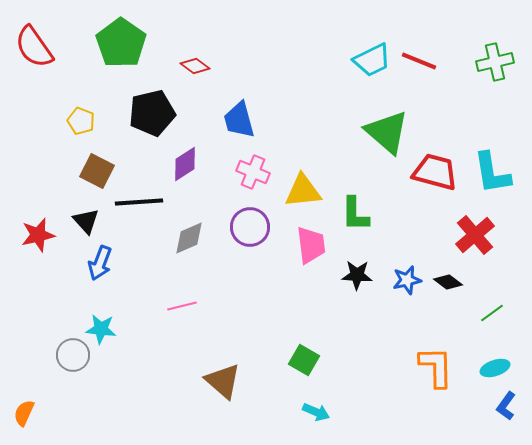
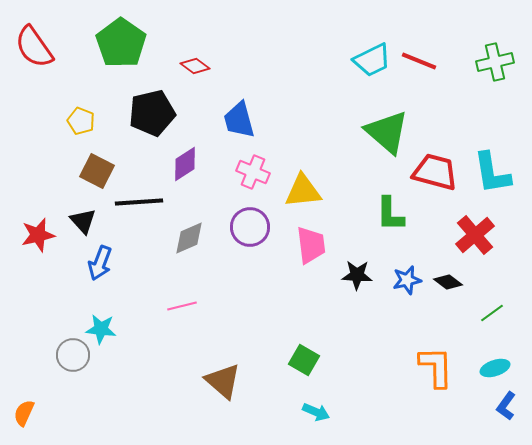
green L-shape: moved 35 px right
black triangle: moved 3 px left
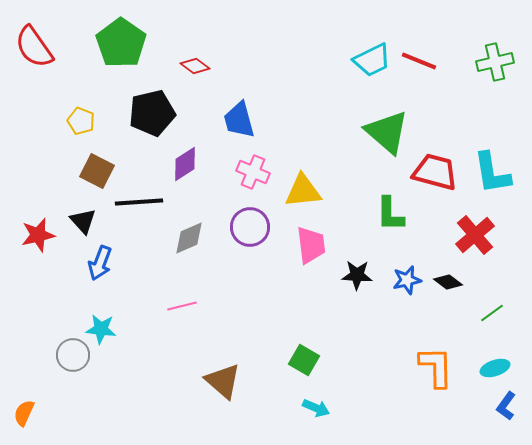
cyan arrow: moved 4 px up
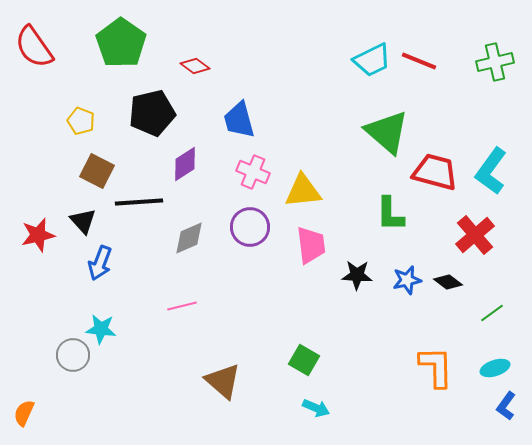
cyan L-shape: moved 1 px left, 2 px up; rotated 45 degrees clockwise
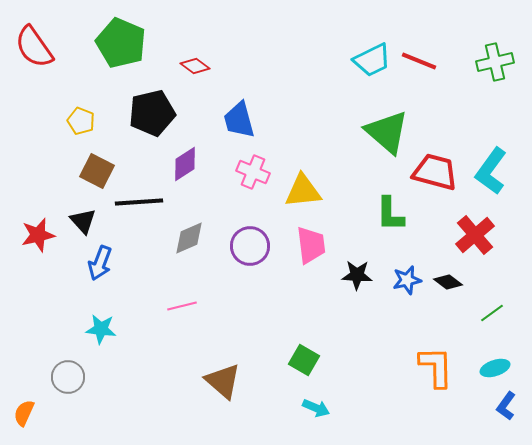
green pentagon: rotated 12 degrees counterclockwise
purple circle: moved 19 px down
gray circle: moved 5 px left, 22 px down
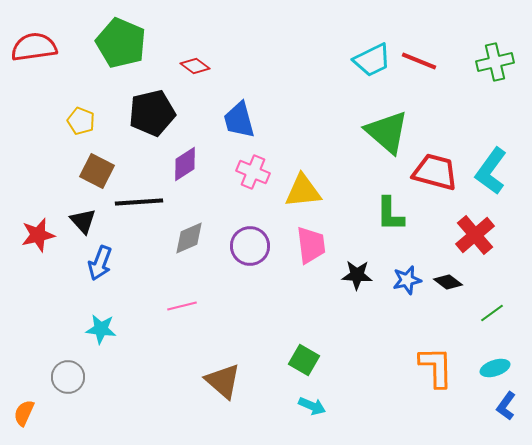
red semicircle: rotated 117 degrees clockwise
cyan arrow: moved 4 px left, 2 px up
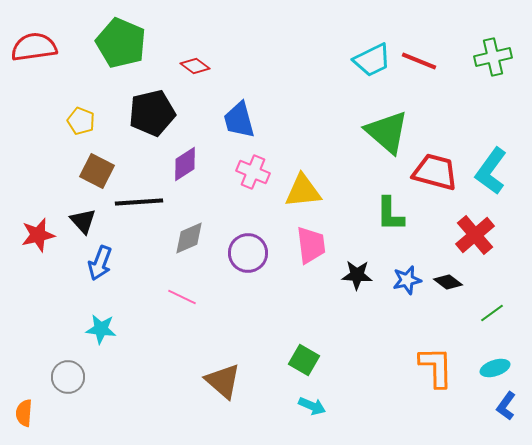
green cross: moved 2 px left, 5 px up
purple circle: moved 2 px left, 7 px down
pink line: moved 9 px up; rotated 40 degrees clockwise
orange semicircle: rotated 20 degrees counterclockwise
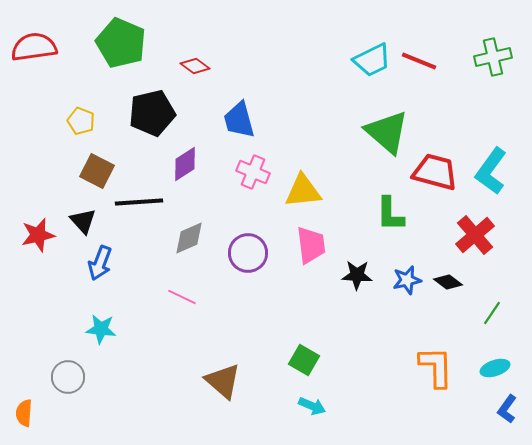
green line: rotated 20 degrees counterclockwise
blue L-shape: moved 1 px right, 3 px down
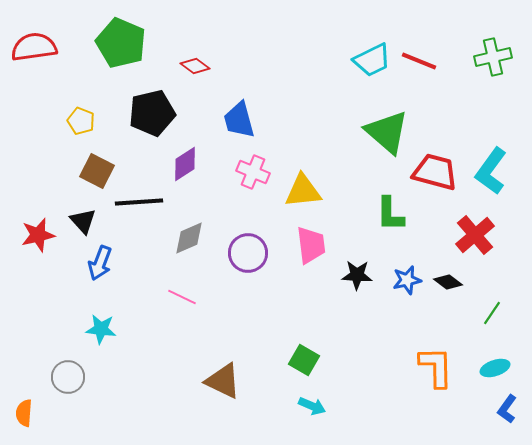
brown triangle: rotated 15 degrees counterclockwise
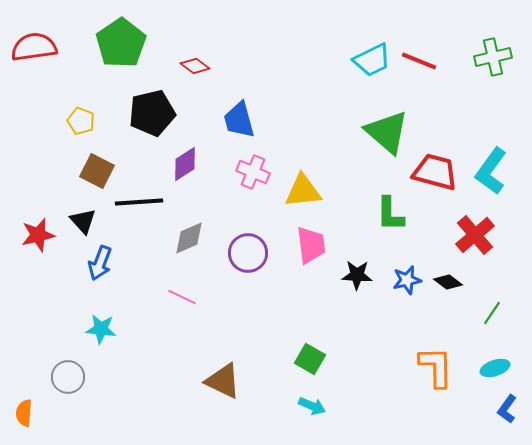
green pentagon: rotated 15 degrees clockwise
green square: moved 6 px right, 1 px up
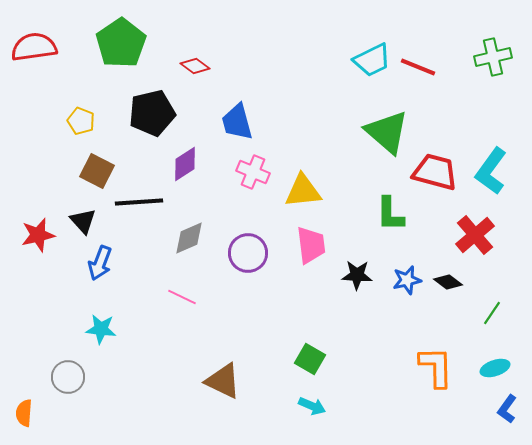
red line: moved 1 px left, 6 px down
blue trapezoid: moved 2 px left, 2 px down
